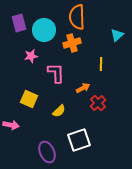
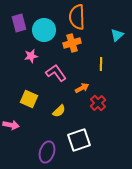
pink L-shape: rotated 35 degrees counterclockwise
orange arrow: moved 1 px left
purple ellipse: rotated 40 degrees clockwise
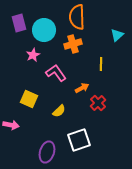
orange cross: moved 1 px right, 1 px down
pink star: moved 2 px right, 1 px up; rotated 16 degrees counterclockwise
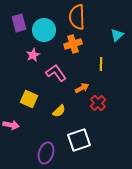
purple ellipse: moved 1 px left, 1 px down
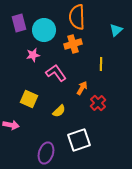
cyan triangle: moved 1 px left, 5 px up
pink star: rotated 16 degrees clockwise
orange arrow: rotated 32 degrees counterclockwise
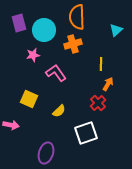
orange arrow: moved 26 px right, 4 px up
white square: moved 7 px right, 7 px up
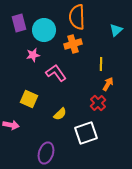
yellow semicircle: moved 1 px right, 3 px down
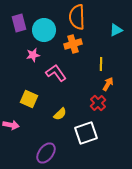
cyan triangle: rotated 16 degrees clockwise
purple ellipse: rotated 20 degrees clockwise
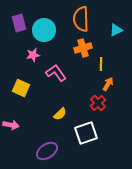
orange semicircle: moved 4 px right, 2 px down
orange cross: moved 10 px right, 4 px down
yellow square: moved 8 px left, 11 px up
purple ellipse: moved 1 px right, 2 px up; rotated 20 degrees clockwise
